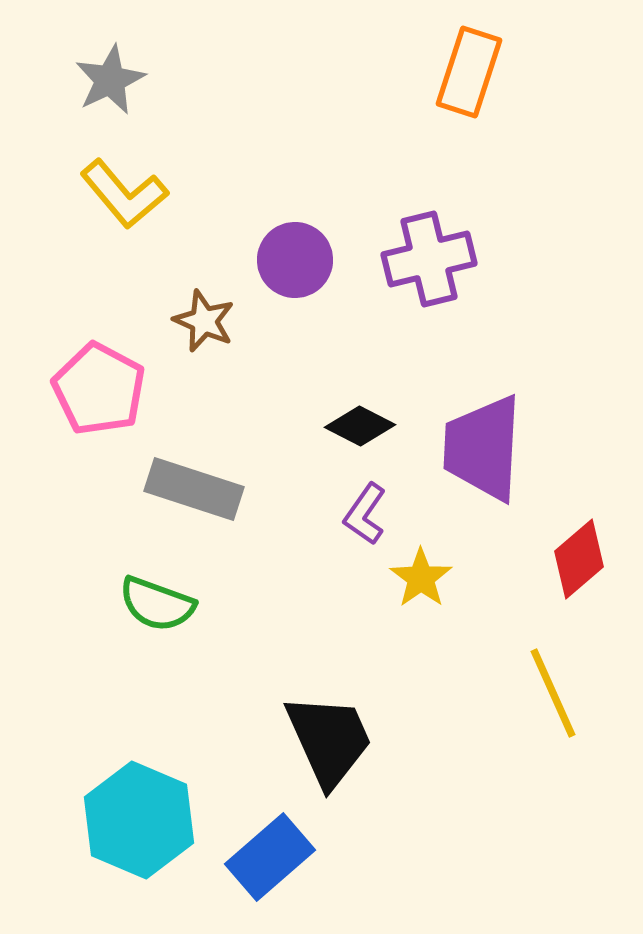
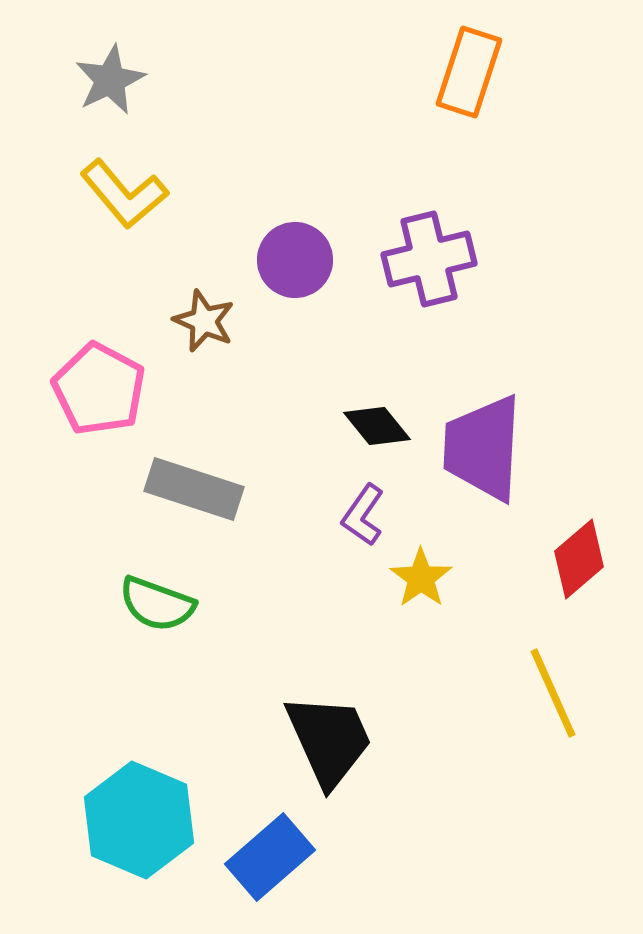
black diamond: moved 17 px right; rotated 24 degrees clockwise
purple L-shape: moved 2 px left, 1 px down
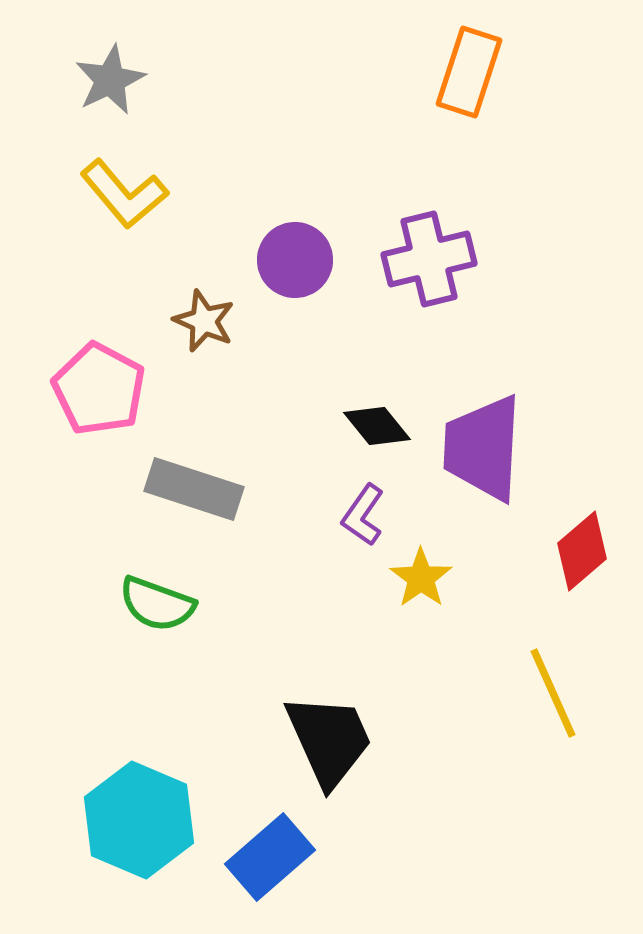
red diamond: moved 3 px right, 8 px up
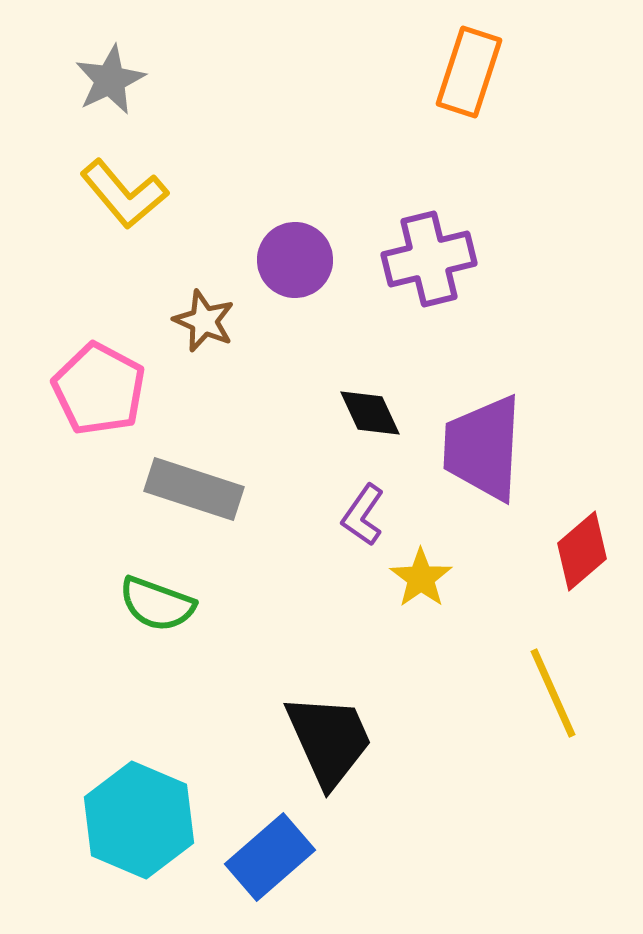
black diamond: moved 7 px left, 13 px up; rotated 14 degrees clockwise
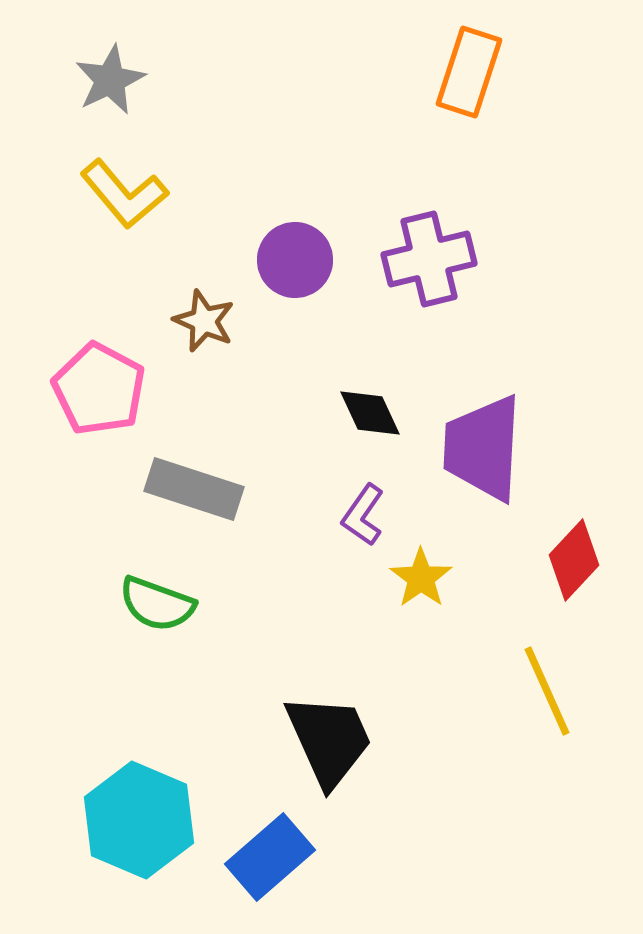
red diamond: moved 8 px left, 9 px down; rotated 6 degrees counterclockwise
yellow line: moved 6 px left, 2 px up
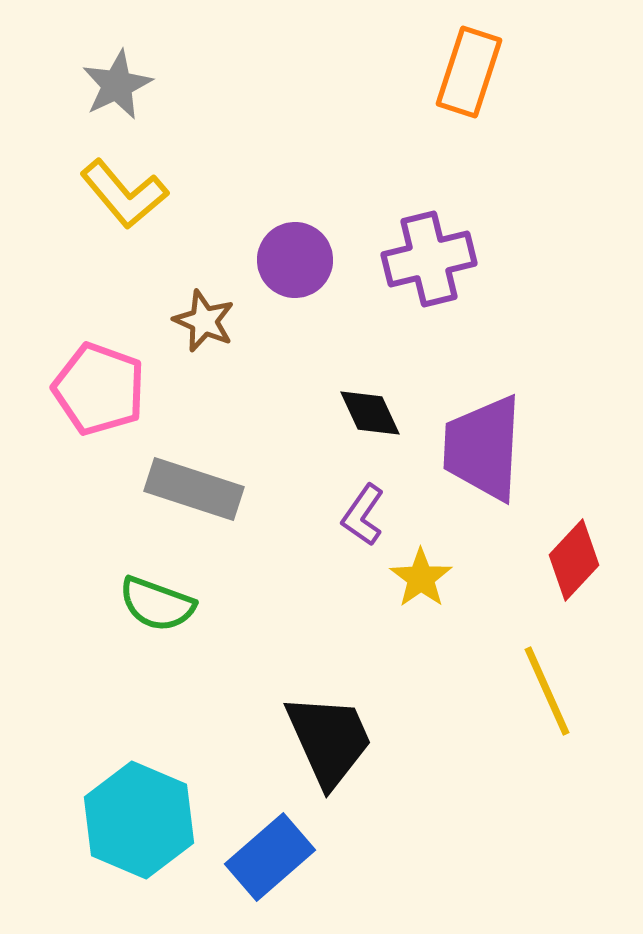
gray star: moved 7 px right, 5 px down
pink pentagon: rotated 8 degrees counterclockwise
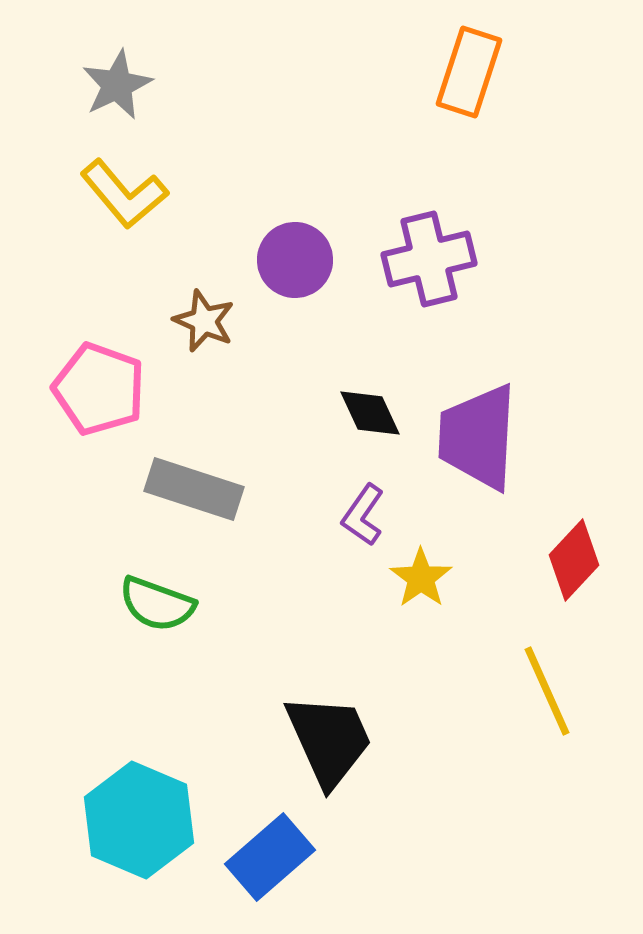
purple trapezoid: moved 5 px left, 11 px up
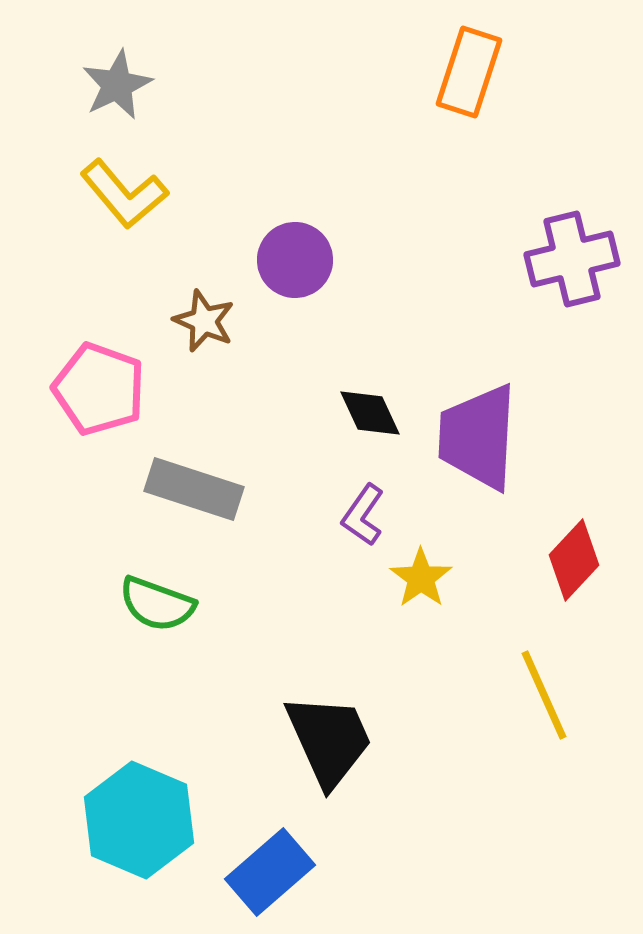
purple cross: moved 143 px right
yellow line: moved 3 px left, 4 px down
blue rectangle: moved 15 px down
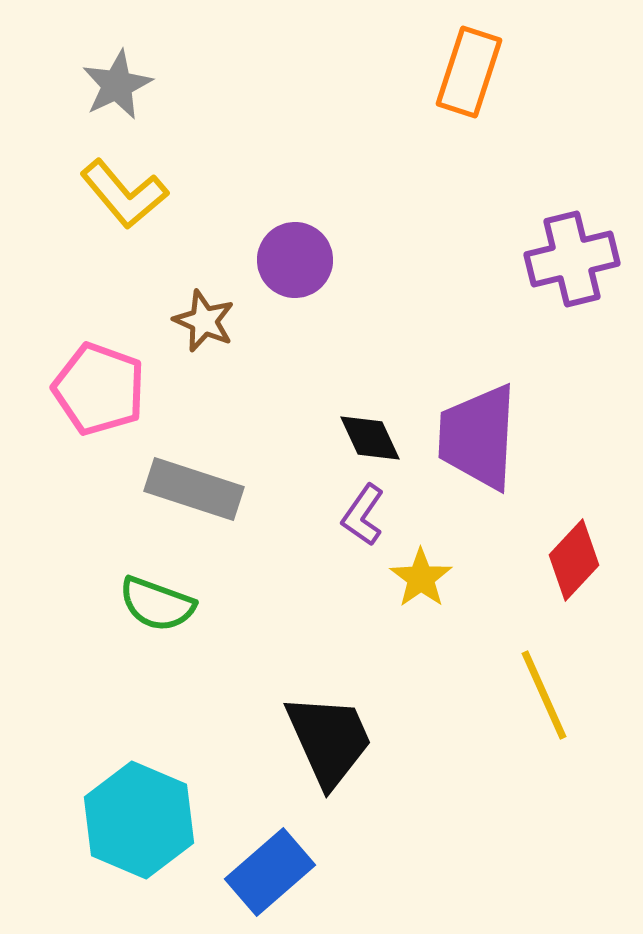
black diamond: moved 25 px down
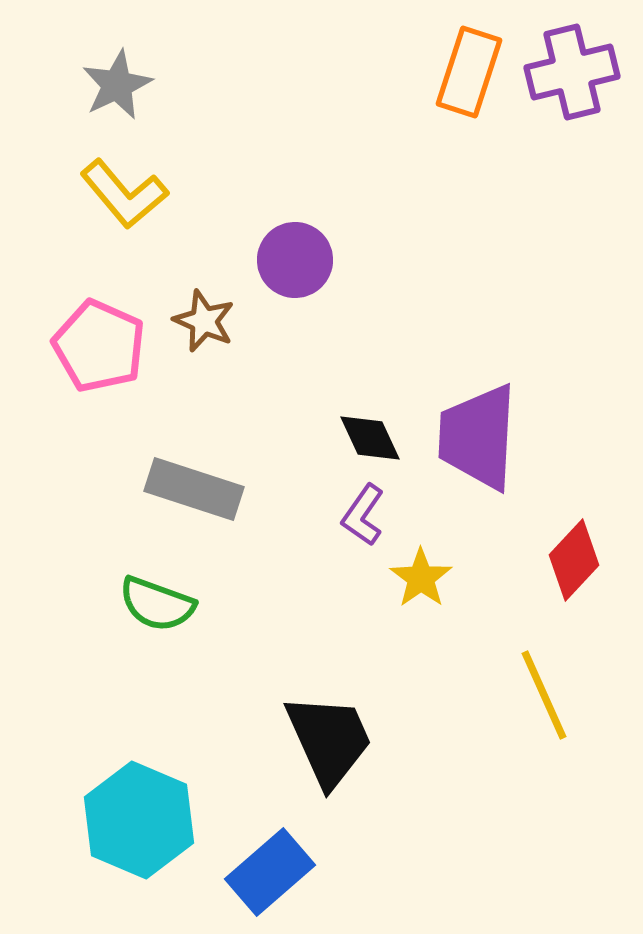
purple cross: moved 187 px up
pink pentagon: moved 43 px up; rotated 4 degrees clockwise
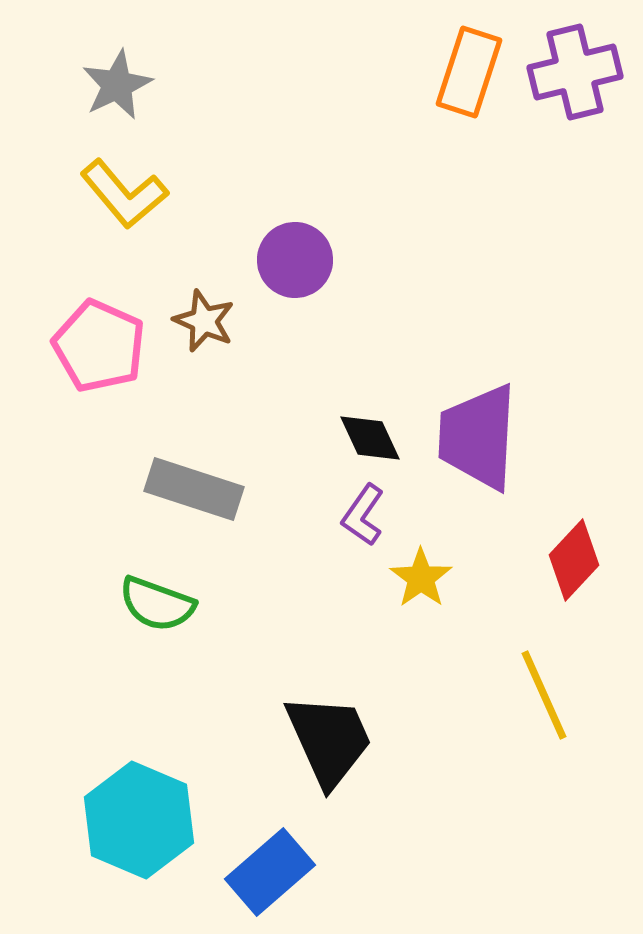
purple cross: moved 3 px right
